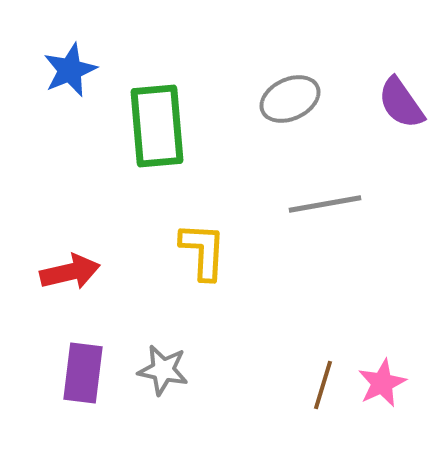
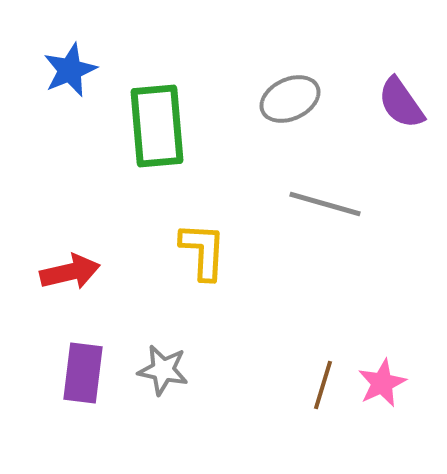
gray line: rotated 26 degrees clockwise
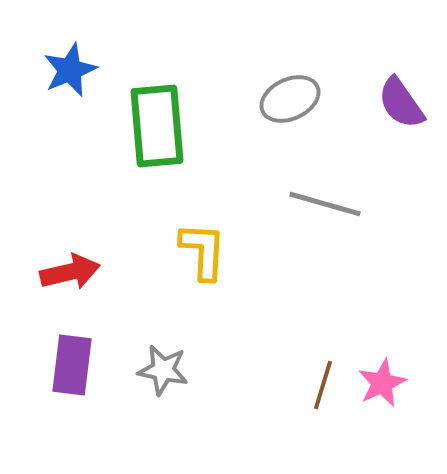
purple rectangle: moved 11 px left, 8 px up
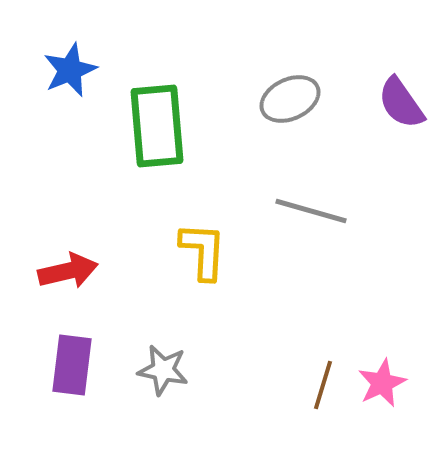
gray line: moved 14 px left, 7 px down
red arrow: moved 2 px left, 1 px up
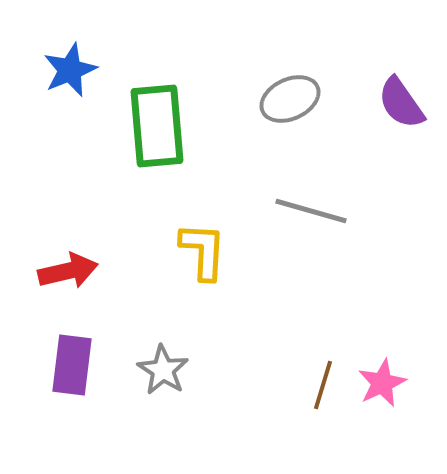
gray star: rotated 21 degrees clockwise
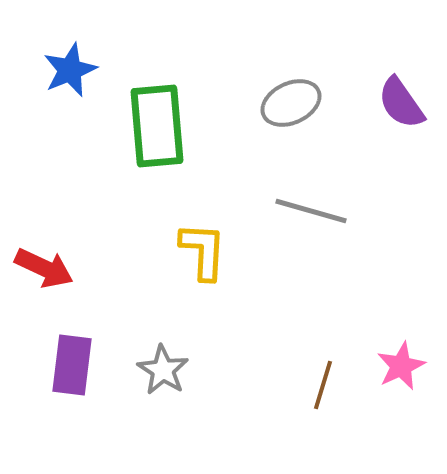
gray ellipse: moved 1 px right, 4 px down
red arrow: moved 24 px left, 3 px up; rotated 38 degrees clockwise
pink star: moved 19 px right, 17 px up
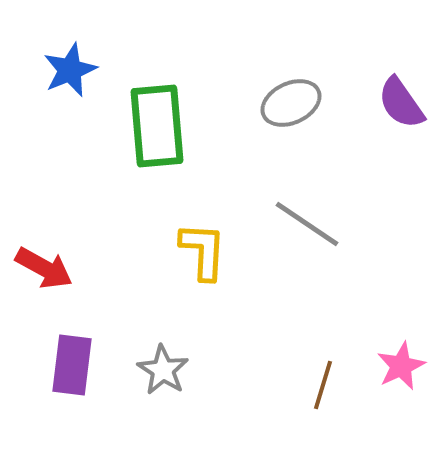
gray line: moved 4 px left, 13 px down; rotated 18 degrees clockwise
red arrow: rotated 4 degrees clockwise
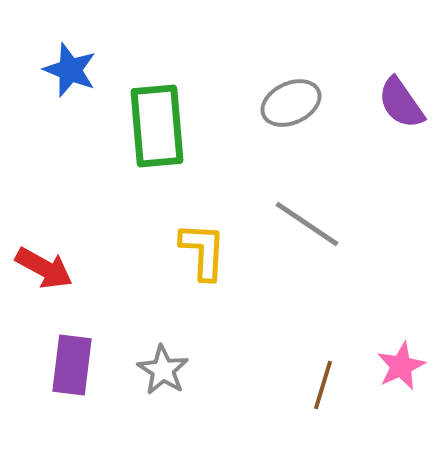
blue star: rotated 28 degrees counterclockwise
